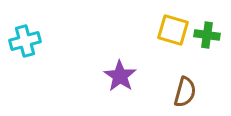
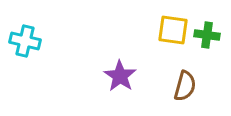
yellow square: rotated 8 degrees counterclockwise
cyan cross: rotated 28 degrees clockwise
brown semicircle: moved 6 px up
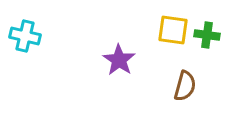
cyan cross: moved 5 px up
purple star: moved 1 px left, 16 px up
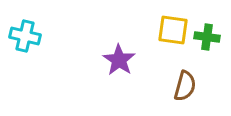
green cross: moved 2 px down
